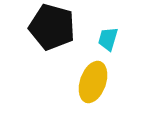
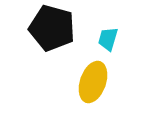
black pentagon: moved 1 px down
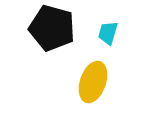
cyan trapezoid: moved 6 px up
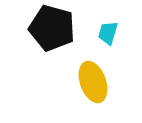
yellow ellipse: rotated 39 degrees counterclockwise
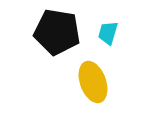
black pentagon: moved 5 px right, 4 px down; rotated 6 degrees counterclockwise
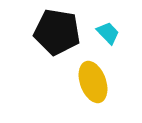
cyan trapezoid: rotated 120 degrees clockwise
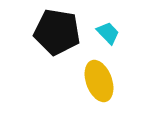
yellow ellipse: moved 6 px right, 1 px up
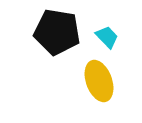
cyan trapezoid: moved 1 px left, 4 px down
